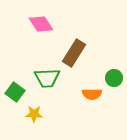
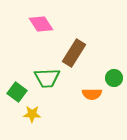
green square: moved 2 px right
yellow star: moved 2 px left
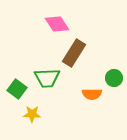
pink diamond: moved 16 px right
green square: moved 3 px up
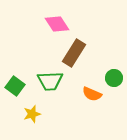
green trapezoid: moved 3 px right, 3 px down
green square: moved 2 px left, 3 px up
orange semicircle: rotated 24 degrees clockwise
yellow star: rotated 18 degrees counterclockwise
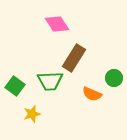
brown rectangle: moved 5 px down
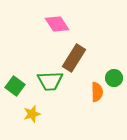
orange semicircle: moved 5 px right, 2 px up; rotated 114 degrees counterclockwise
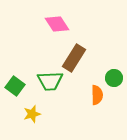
orange semicircle: moved 3 px down
